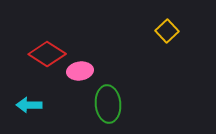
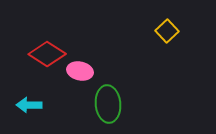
pink ellipse: rotated 20 degrees clockwise
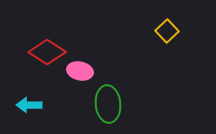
red diamond: moved 2 px up
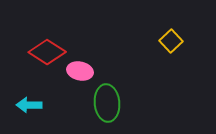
yellow square: moved 4 px right, 10 px down
green ellipse: moved 1 px left, 1 px up
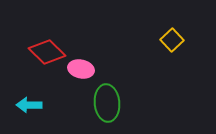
yellow square: moved 1 px right, 1 px up
red diamond: rotated 12 degrees clockwise
pink ellipse: moved 1 px right, 2 px up
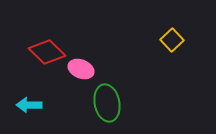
pink ellipse: rotated 10 degrees clockwise
green ellipse: rotated 6 degrees counterclockwise
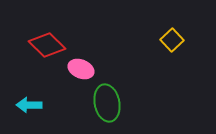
red diamond: moved 7 px up
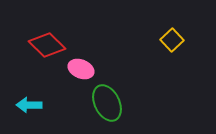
green ellipse: rotated 15 degrees counterclockwise
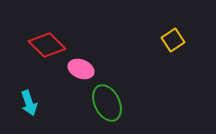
yellow square: moved 1 px right; rotated 10 degrees clockwise
cyan arrow: moved 2 px up; rotated 110 degrees counterclockwise
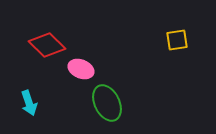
yellow square: moved 4 px right; rotated 25 degrees clockwise
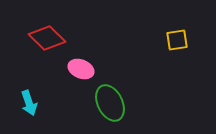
red diamond: moved 7 px up
green ellipse: moved 3 px right
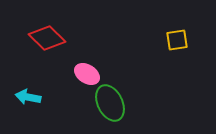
pink ellipse: moved 6 px right, 5 px down; rotated 10 degrees clockwise
cyan arrow: moved 1 px left, 6 px up; rotated 120 degrees clockwise
